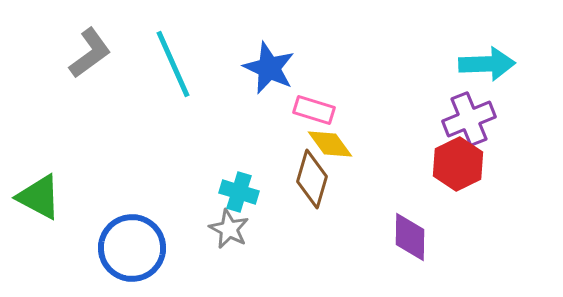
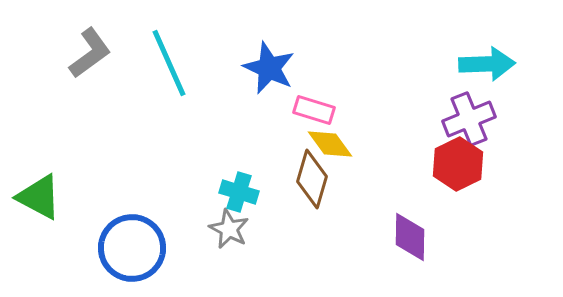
cyan line: moved 4 px left, 1 px up
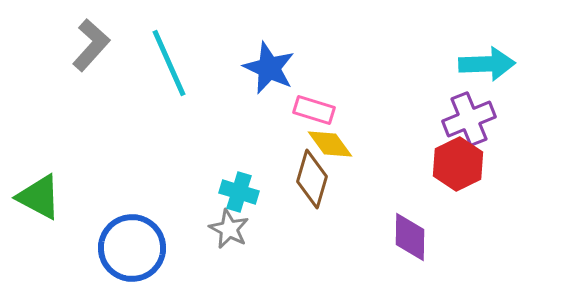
gray L-shape: moved 1 px right, 8 px up; rotated 12 degrees counterclockwise
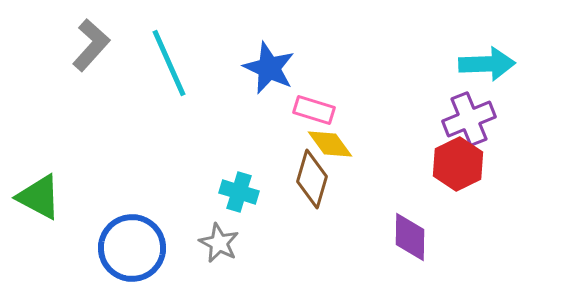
gray star: moved 10 px left, 14 px down
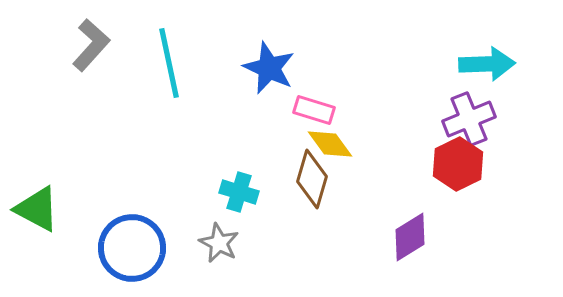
cyan line: rotated 12 degrees clockwise
green triangle: moved 2 px left, 12 px down
purple diamond: rotated 57 degrees clockwise
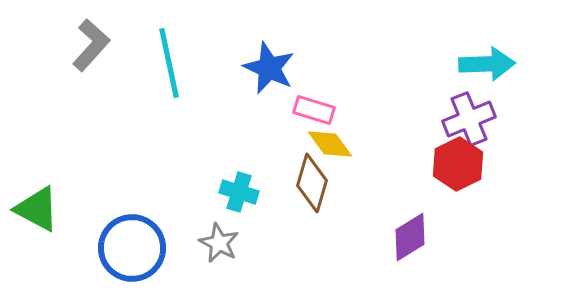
brown diamond: moved 4 px down
